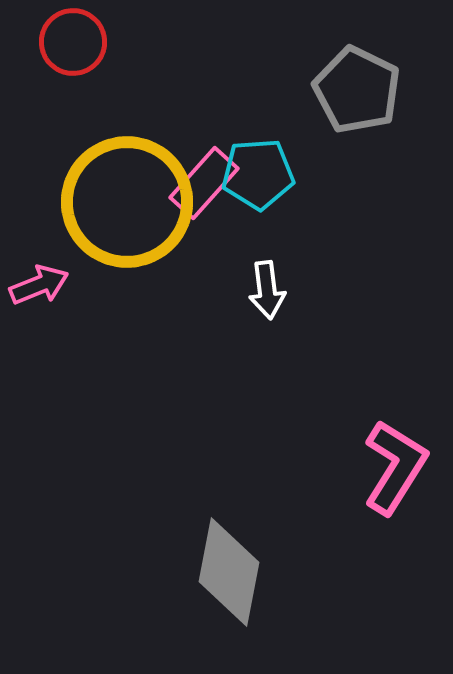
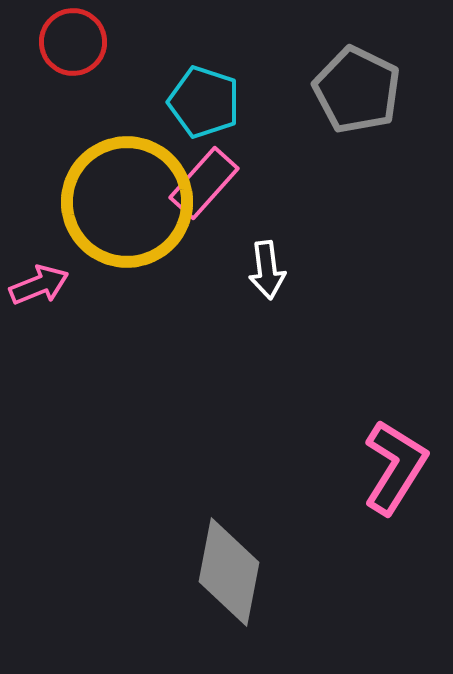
cyan pentagon: moved 54 px left, 72 px up; rotated 22 degrees clockwise
white arrow: moved 20 px up
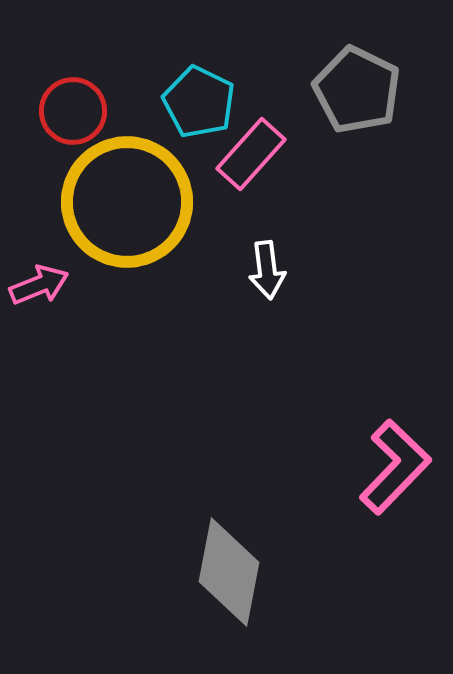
red circle: moved 69 px down
cyan pentagon: moved 5 px left; rotated 8 degrees clockwise
pink rectangle: moved 47 px right, 29 px up
pink L-shape: rotated 12 degrees clockwise
